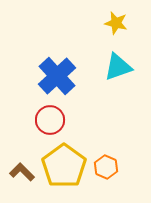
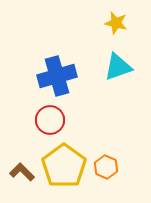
blue cross: rotated 27 degrees clockwise
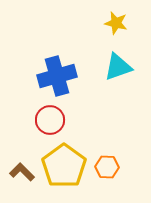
orange hexagon: moved 1 px right; rotated 20 degrees counterclockwise
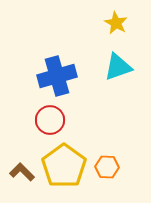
yellow star: rotated 15 degrees clockwise
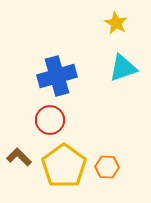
cyan triangle: moved 5 px right, 1 px down
brown L-shape: moved 3 px left, 15 px up
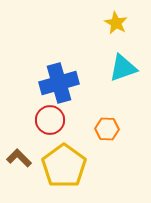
blue cross: moved 2 px right, 7 px down
brown L-shape: moved 1 px down
orange hexagon: moved 38 px up
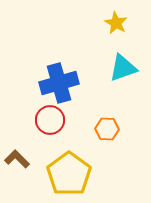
brown L-shape: moved 2 px left, 1 px down
yellow pentagon: moved 5 px right, 8 px down
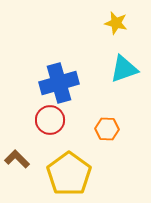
yellow star: rotated 15 degrees counterclockwise
cyan triangle: moved 1 px right, 1 px down
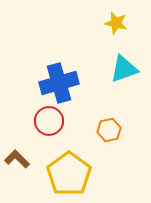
red circle: moved 1 px left, 1 px down
orange hexagon: moved 2 px right, 1 px down; rotated 15 degrees counterclockwise
